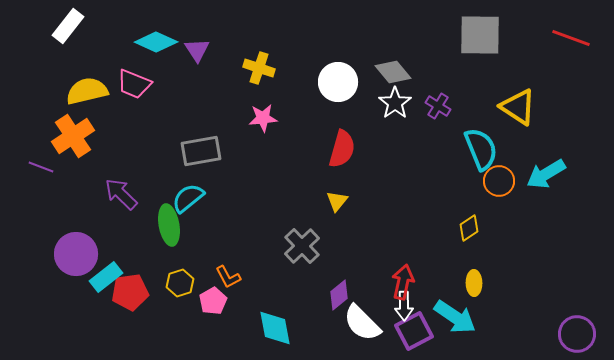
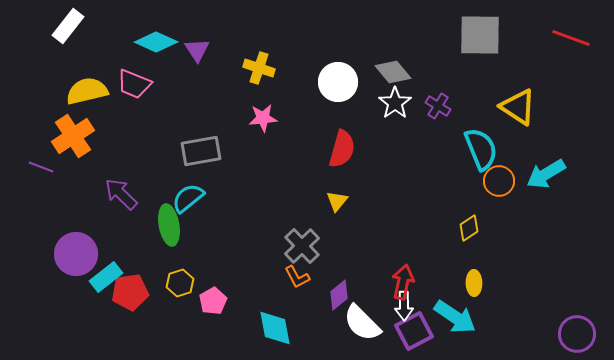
orange L-shape at (228, 277): moved 69 px right
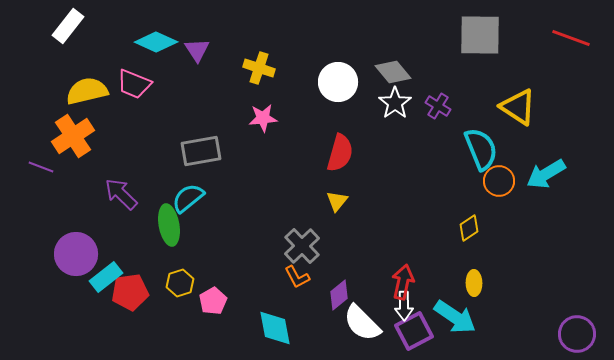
red semicircle at (342, 149): moved 2 px left, 4 px down
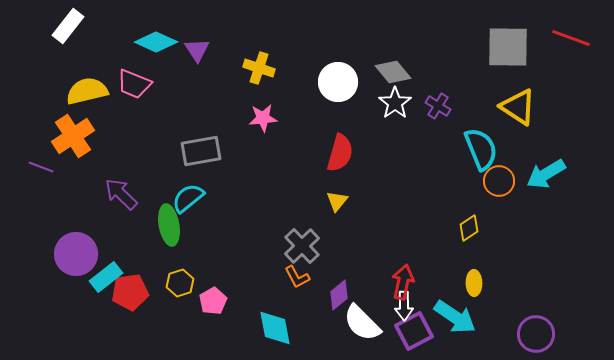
gray square at (480, 35): moved 28 px right, 12 px down
purple circle at (577, 334): moved 41 px left
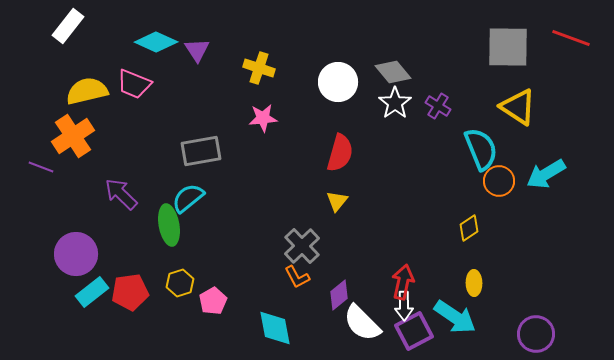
cyan rectangle at (106, 277): moved 14 px left, 15 px down
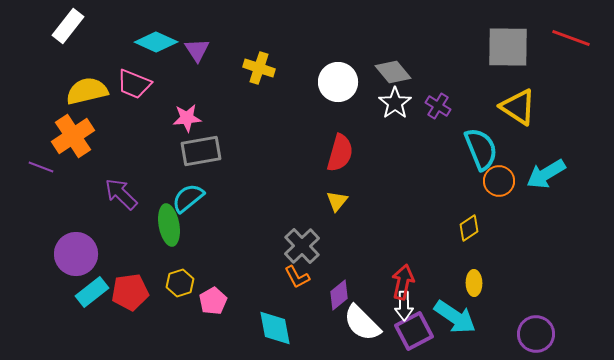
pink star at (263, 118): moved 76 px left
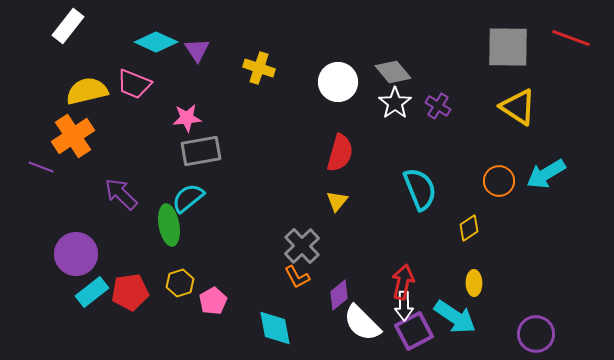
cyan semicircle at (481, 149): moved 61 px left, 40 px down
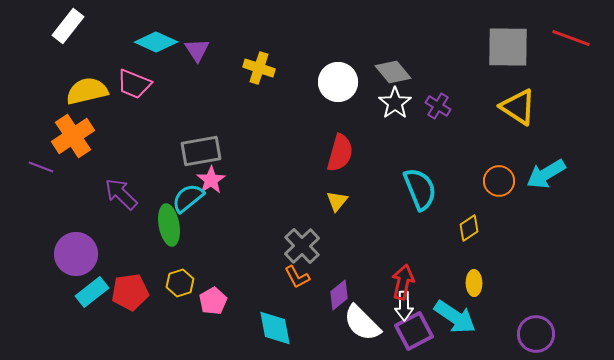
pink star at (187, 118): moved 24 px right, 62 px down; rotated 28 degrees counterclockwise
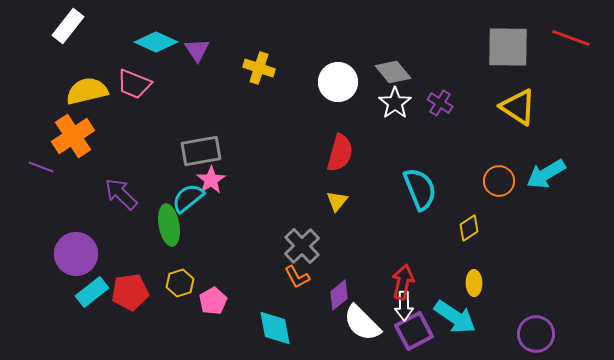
purple cross at (438, 106): moved 2 px right, 3 px up
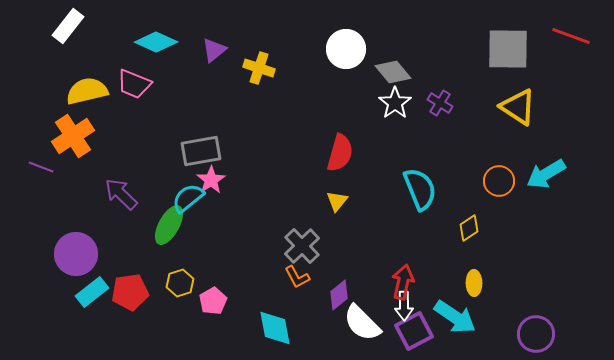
red line at (571, 38): moved 2 px up
gray square at (508, 47): moved 2 px down
purple triangle at (197, 50): moved 17 px right; rotated 24 degrees clockwise
white circle at (338, 82): moved 8 px right, 33 px up
green ellipse at (169, 225): rotated 39 degrees clockwise
